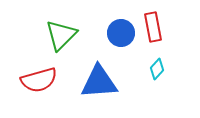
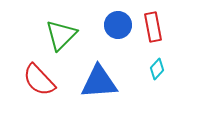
blue circle: moved 3 px left, 8 px up
red semicircle: rotated 63 degrees clockwise
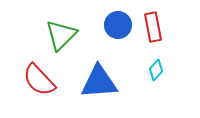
cyan diamond: moved 1 px left, 1 px down
